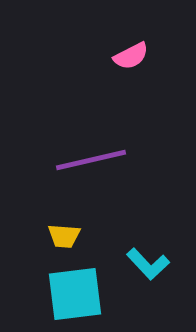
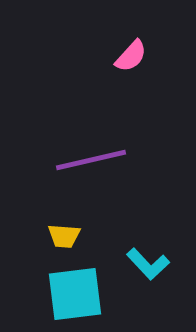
pink semicircle: rotated 21 degrees counterclockwise
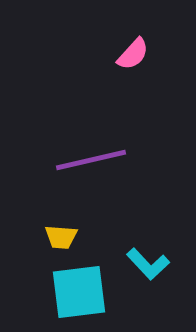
pink semicircle: moved 2 px right, 2 px up
yellow trapezoid: moved 3 px left, 1 px down
cyan square: moved 4 px right, 2 px up
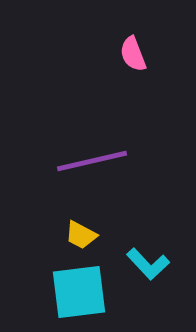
pink semicircle: rotated 117 degrees clockwise
purple line: moved 1 px right, 1 px down
yellow trapezoid: moved 20 px right, 2 px up; rotated 24 degrees clockwise
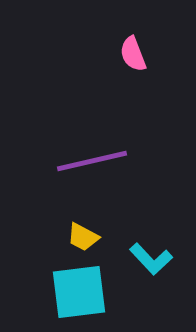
yellow trapezoid: moved 2 px right, 2 px down
cyan L-shape: moved 3 px right, 5 px up
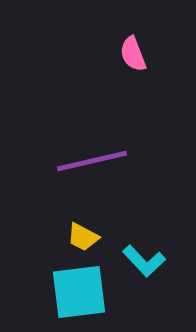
cyan L-shape: moved 7 px left, 2 px down
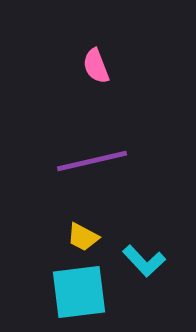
pink semicircle: moved 37 px left, 12 px down
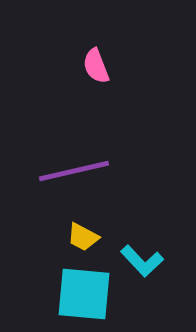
purple line: moved 18 px left, 10 px down
cyan L-shape: moved 2 px left
cyan square: moved 5 px right, 2 px down; rotated 12 degrees clockwise
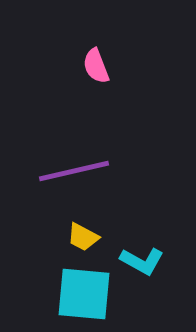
cyan L-shape: rotated 18 degrees counterclockwise
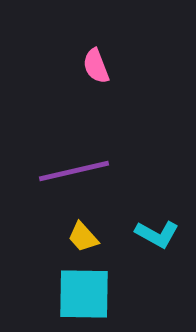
yellow trapezoid: rotated 20 degrees clockwise
cyan L-shape: moved 15 px right, 27 px up
cyan square: rotated 4 degrees counterclockwise
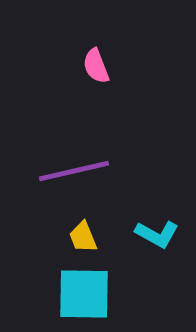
yellow trapezoid: rotated 20 degrees clockwise
